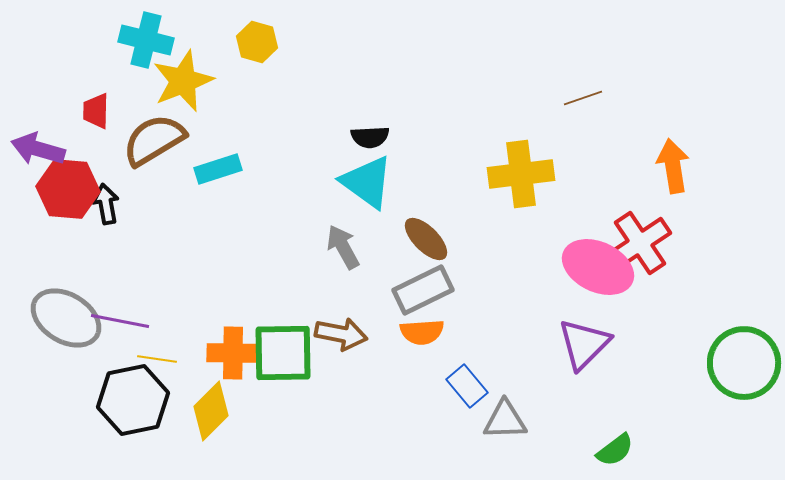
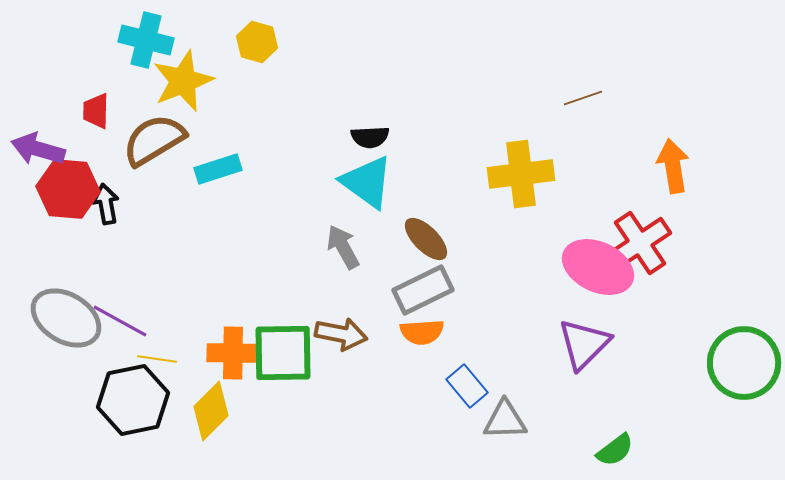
purple line: rotated 18 degrees clockwise
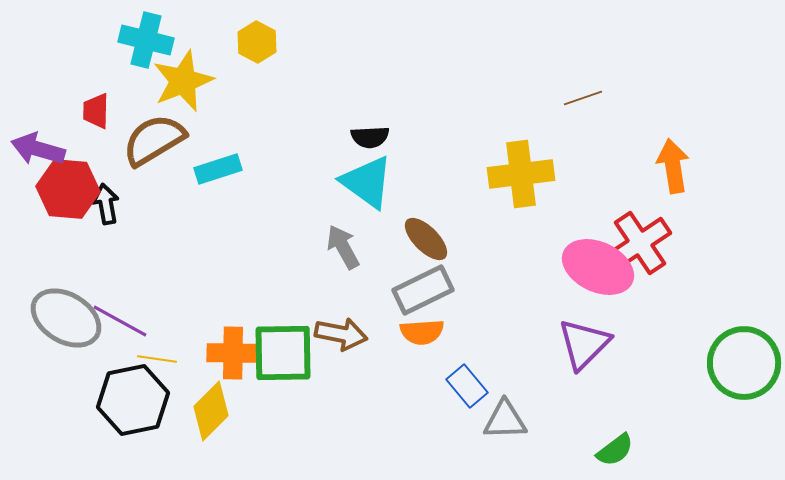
yellow hexagon: rotated 12 degrees clockwise
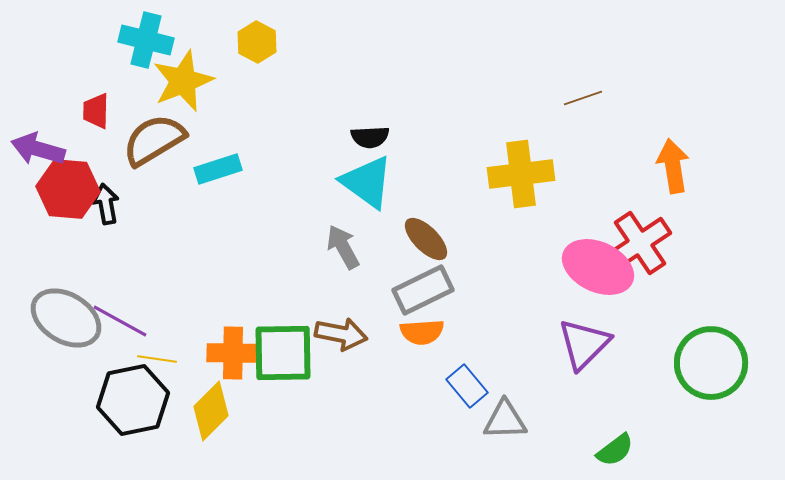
green circle: moved 33 px left
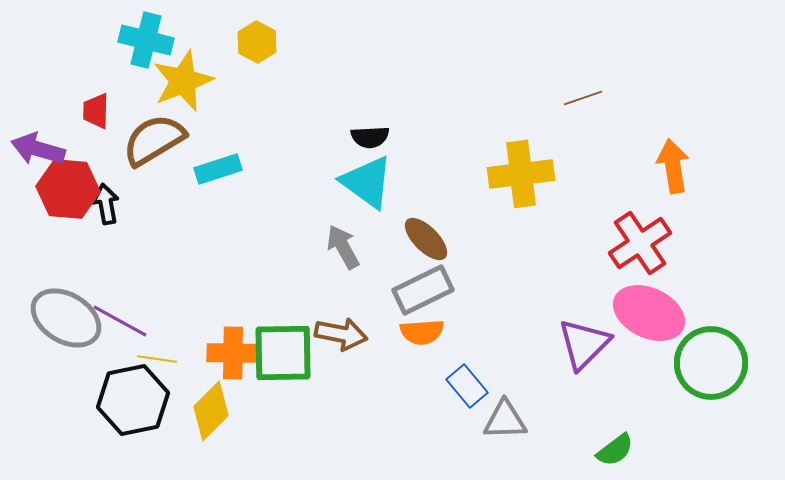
pink ellipse: moved 51 px right, 46 px down
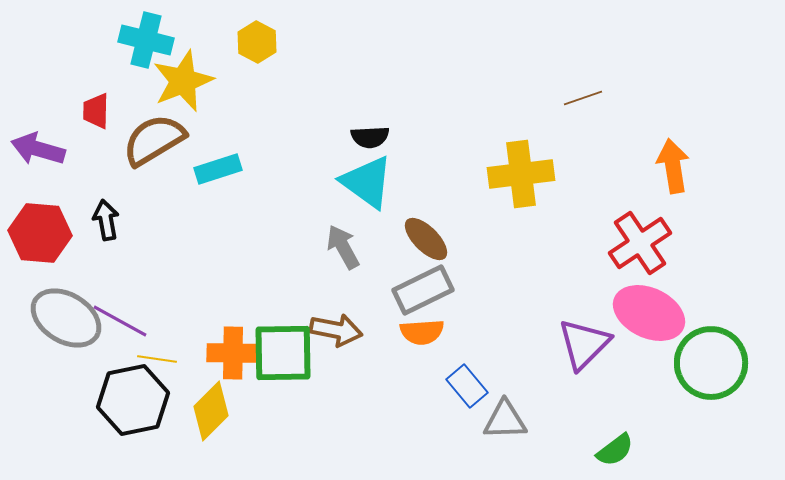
red hexagon: moved 28 px left, 44 px down
black arrow: moved 16 px down
brown arrow: moved 5 px left, 4 px up
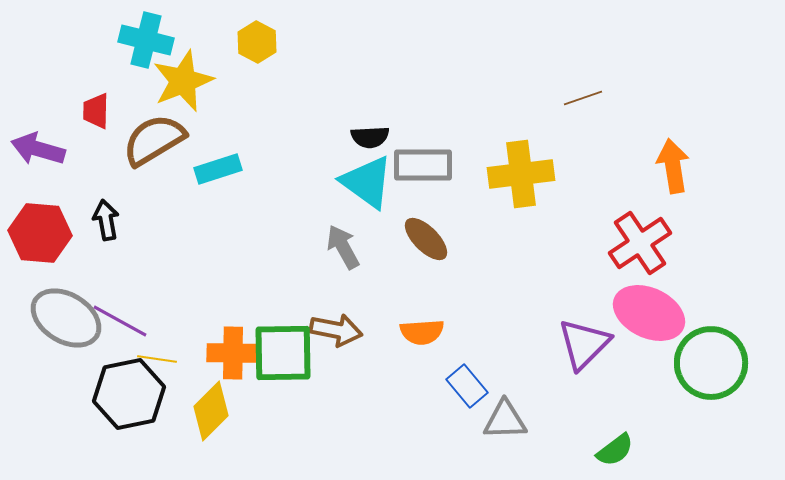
gray rectangle: moved 125 px up; rotated 26 degrees clockwise
black hexagon: moved 4 px left, 6 px up
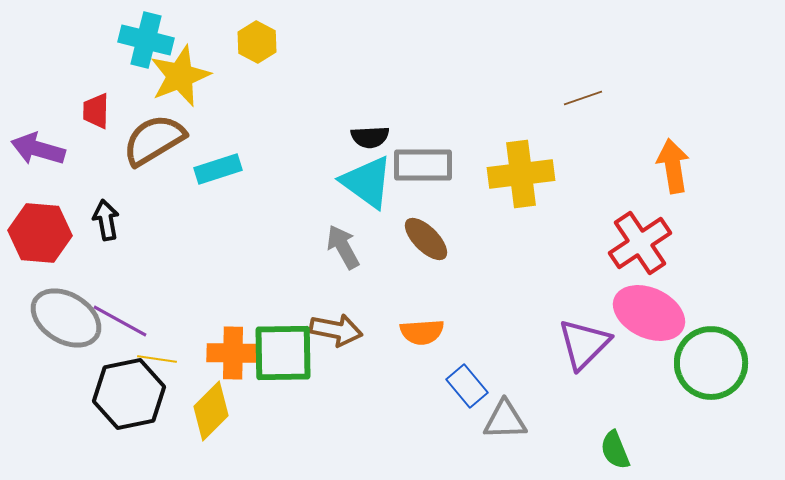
yellow star: moved 3 px left, 5 px up
green semicircle: rotated 105 degrees clockwise
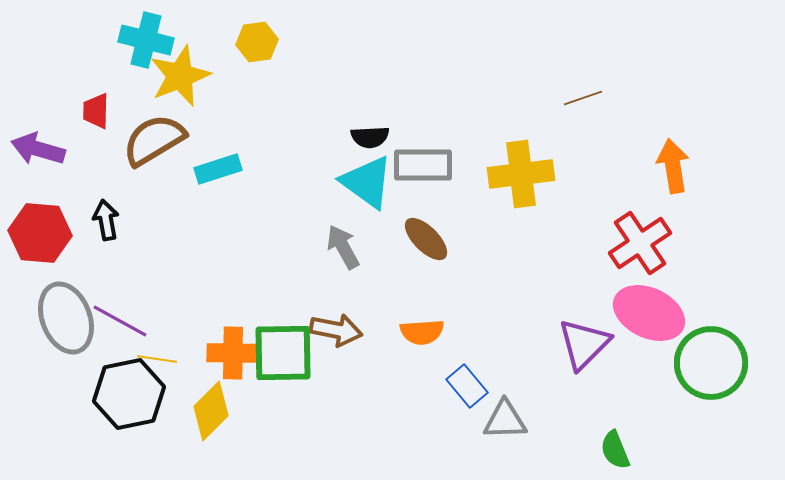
yellow hexagon: rotated 24 degrees clockwise
gray ellipse: rotated 38 degrees clockwise
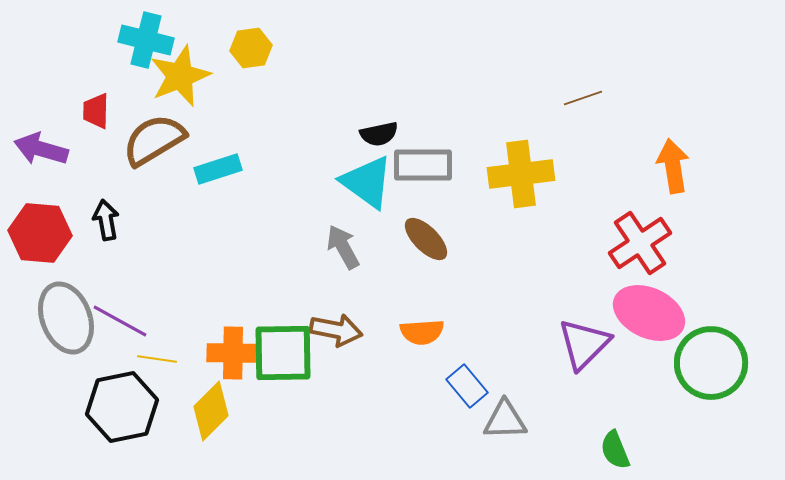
yellow hexagon: moved 6 px left, 6 px down
black semicircle: moved 9 px right, 3 px up; rotated 9 degrees counterclockwise
purple arrow: moved 3 px right
black hexagon: moved 7 px left, 13 px down
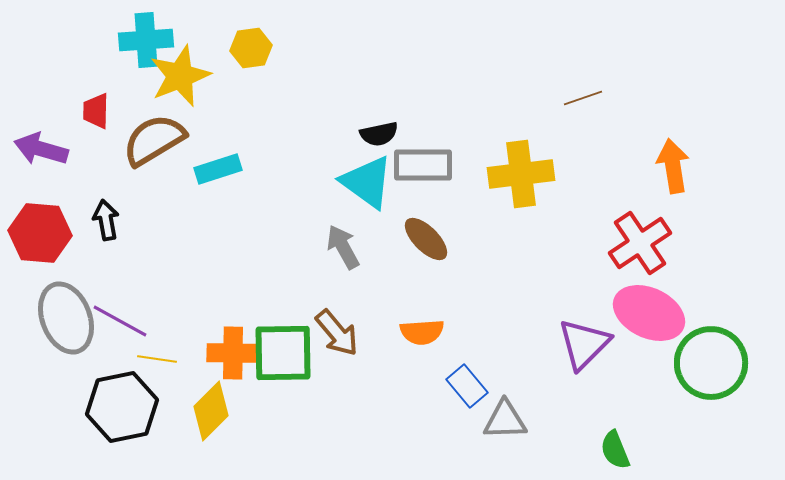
cyan cross: rotated 18 degrees counterclockwise
brown arrow: moved 1 px right, 3 px down; rotated 39 degrees clockwise
